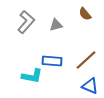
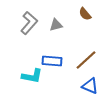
gray L-shape: moved 3 px right, 1 px down
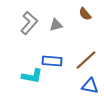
blue triangle: rotated 12 degrees counterclockwise
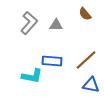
gray triangle: rotated 16 degrees clockwise
blue triangle: moved 1 px right, 1 px up
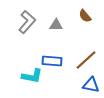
brown semicircle: moved 2 px down
gray L-shape: moved 2 px left, 1 px up
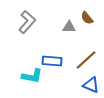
brown semicircle: moved 2 px right, 2 px down
gray triangle: moved 13 px right, 2 px down
blue triangle: rotated 12 degrees clockwise
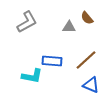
gray L-shape: rotated 20 degrees clockwise
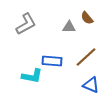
gray L-shape: moved 1 px left, 2 px down
brown line: moved 3 px up
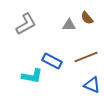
gray triangle: moved 2 px up
brown line: rotated 20 degrees clockwise
blue rectangle: rotated 24 degrees clockwise
blue triangle: moved 1 px right
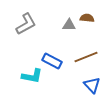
brown semicircle: rotated 136 degrees clockwise
blue triangle: rotated 24 degrees clockwise
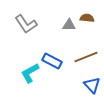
gray L-shape: rotated 85 degrees clockwise
cyan L-shape: moved 2 px left, 3 px up; rotated 140 degrees clockwise
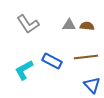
brown semicircle: moved 8 px down
gray L-shape: moved 2 px right
brown line: rotated 15 degrees clockwise
cyan L-shape: moved 6 px left, 3 px up
